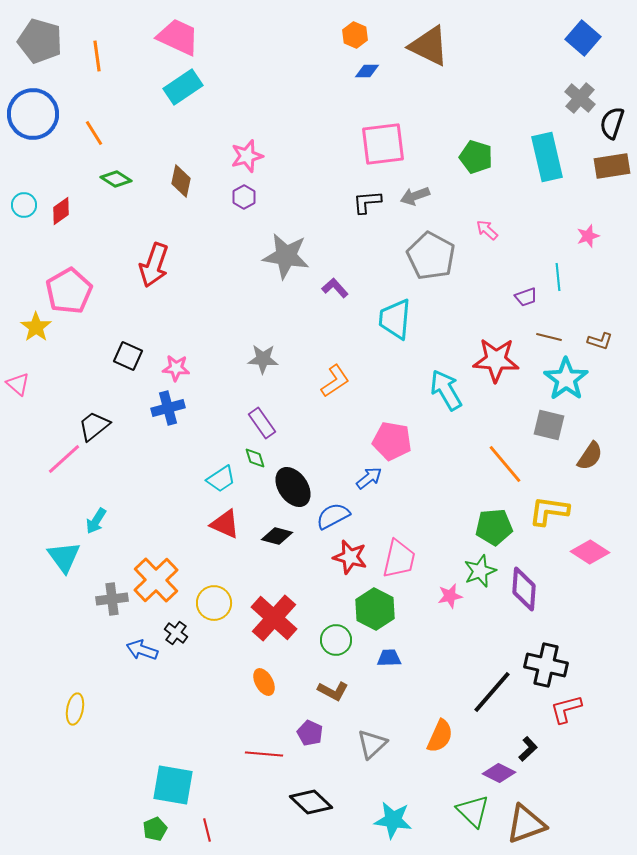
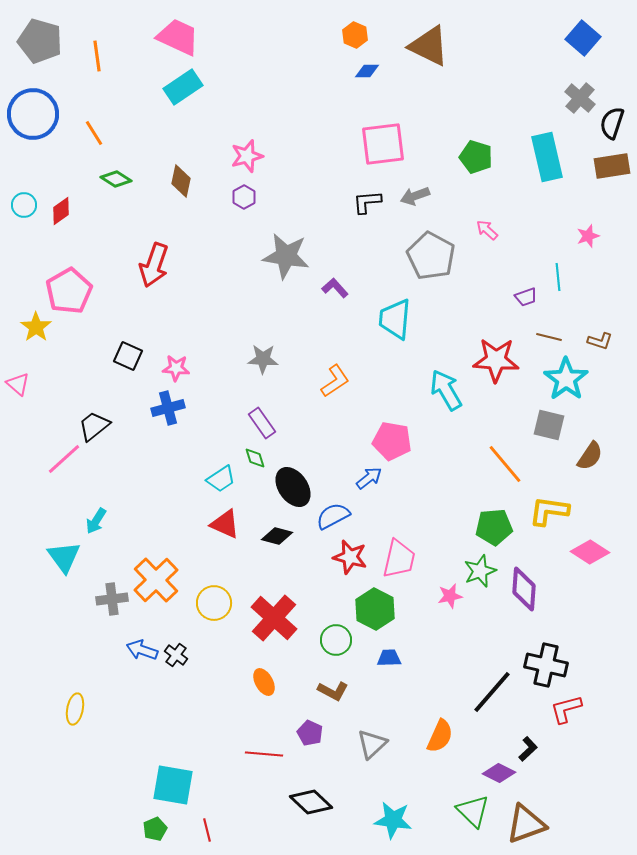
black cross at (176, 633): moved 22 px down
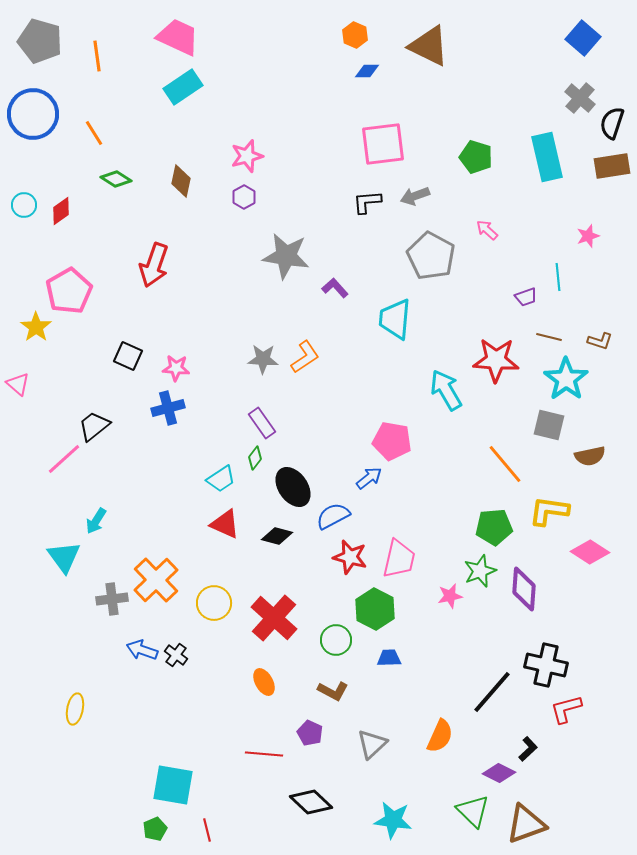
orange L-shape at (335, 381): moved 30 px left, 24 px up
brown semicircle at (590, 456): rotated 44 degrees clockwise
green diamond at (255, 458): rotated 55 degrees clockwise
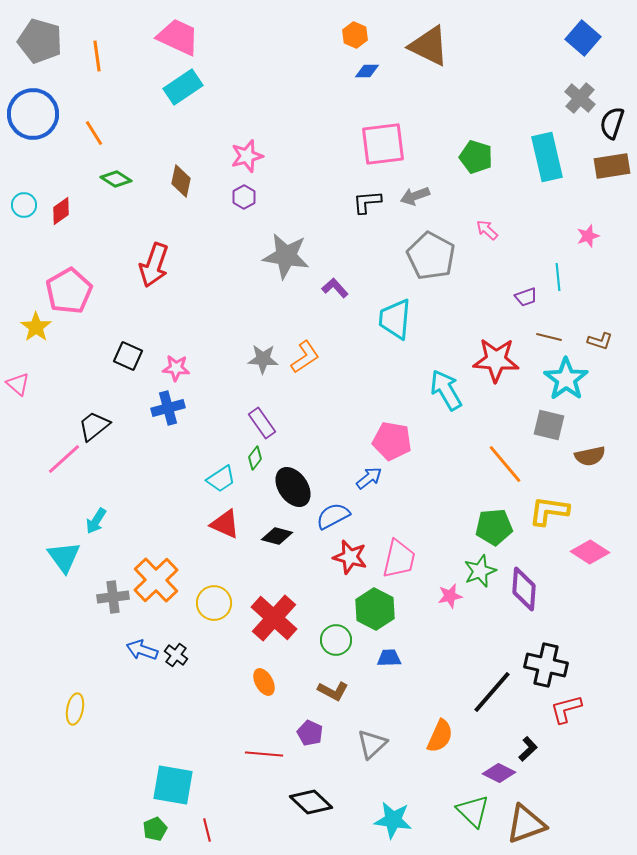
gray cross at (112, 599): moved 1 px right, 2 px up
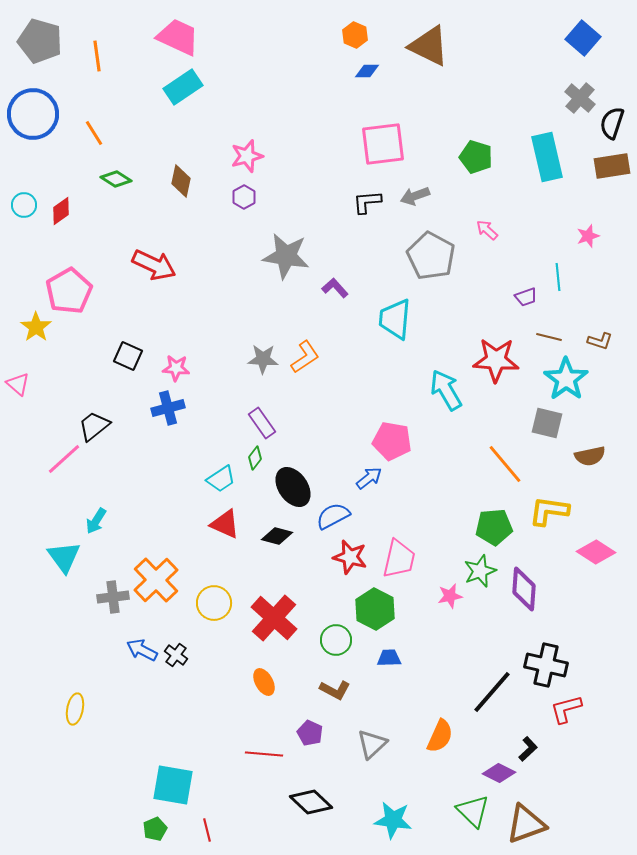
red arrow at (154, 265): rotated 84 degrees counterclockwise
gray square at (549, 425): moved 2 px left, 2 px up
pink diamond at (590, 552): moved 6 px right
blue arrow at (142, 650): rotated 8 degrees clockwise
brown L-shape at (333, 691): moved 2 px right, 1 px up
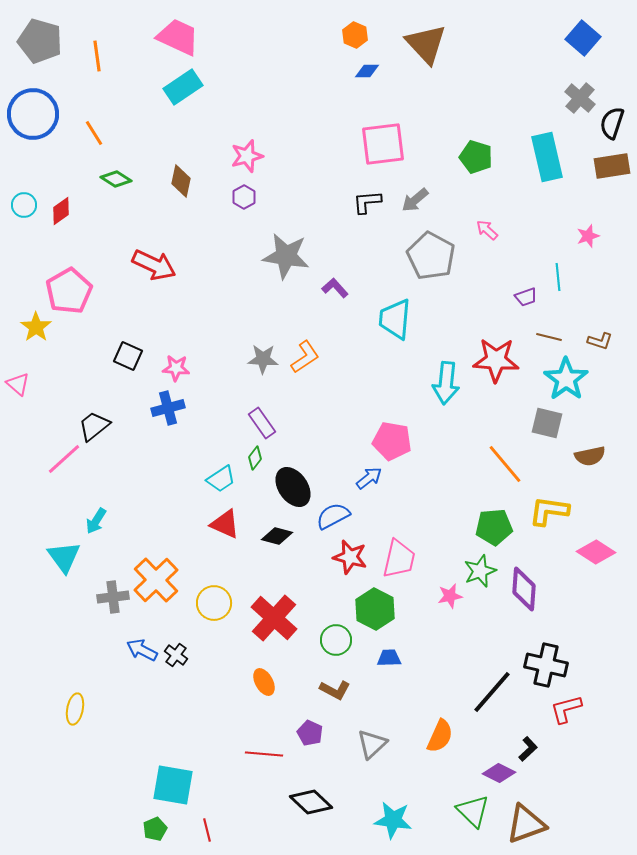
brown triangle at (429, 46): moved 3 px left, 2 px up; rotated 21 degrees clockwise
gray arrow at (415, 196): moved 4 px down; rotated 20 degrees counterclockwise
cyan arrow at (446, 390): moved 7 px up; rotated 144 degrees counterclockwise
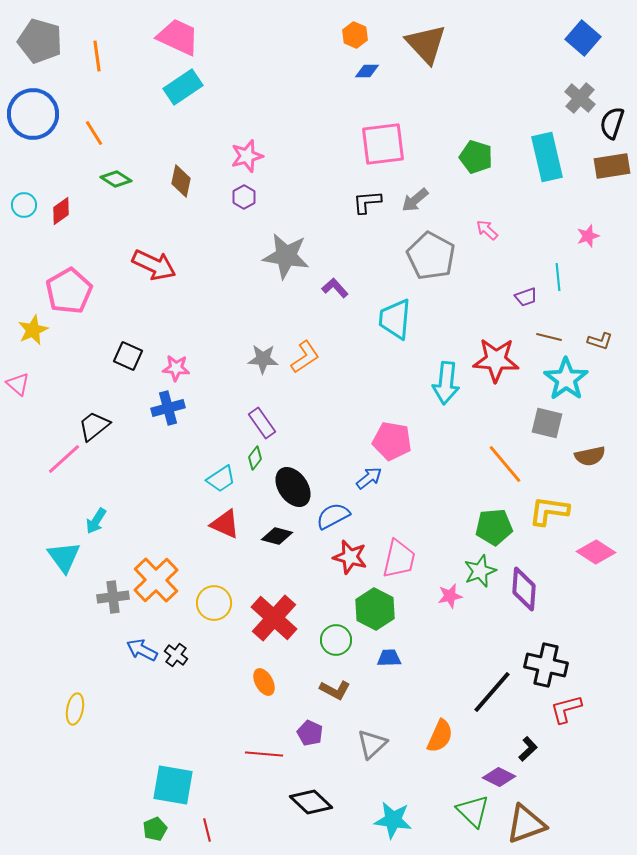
yellow star at (36, 327): moved 3 px left, 3 px down; rotated 12 degrees clockwise
purple diamond at (499, 773): moved 4 px down
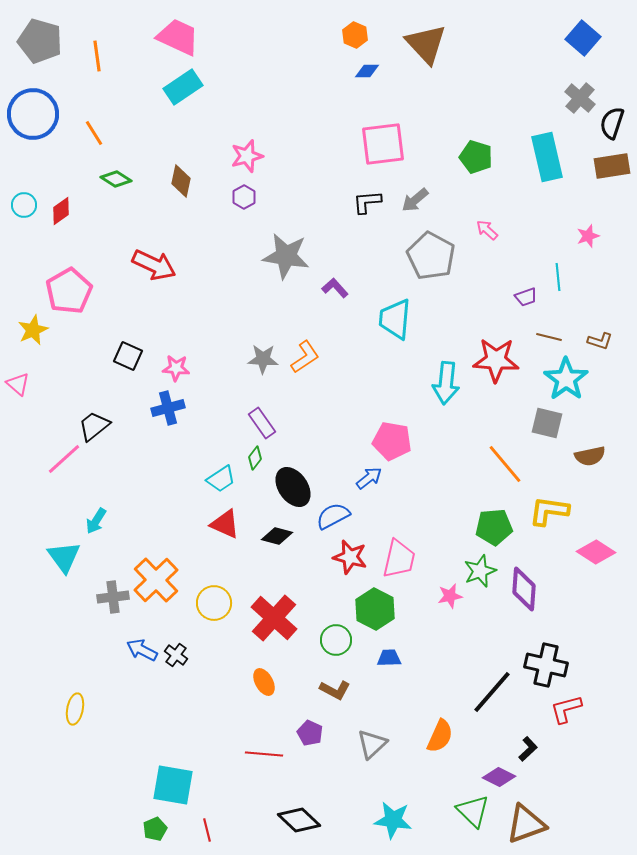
black diamond at (311, 802): moved 12 px left, 18 px down
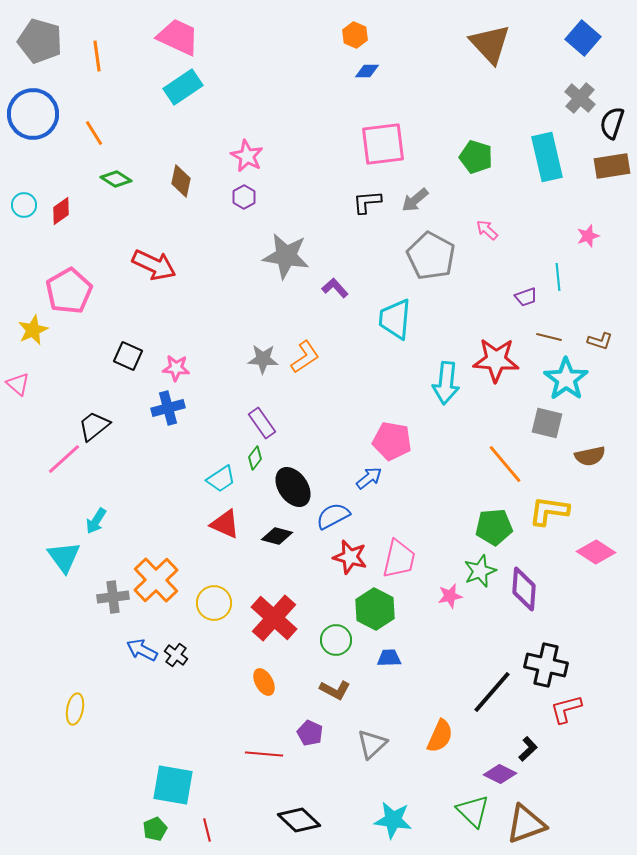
brown triangle at (426, 44): moved 64 px right
pink star at (247, 156): rotated 28 degrees counterclockwise
purple diamond at (499, 777): moved 1 px right, 3 px up
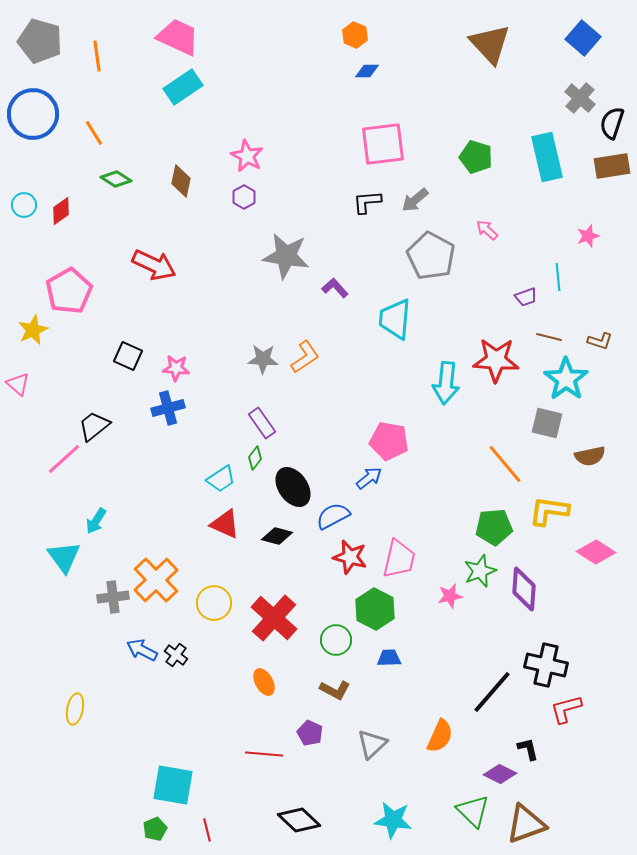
pink pentagon at (392, 441): moved 3 px left
black L-shape at (528, 749): rotated 60 degrees counterclockwise
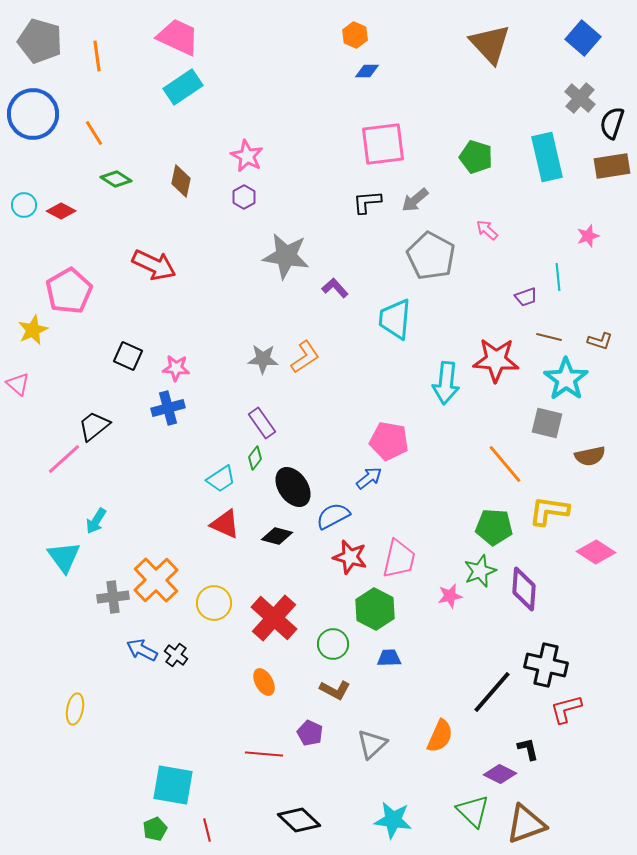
red diamond at (61, 211): rotated 64 degrees clockwise
green pentagon at (494, 527): rotated 9 degrees clockwise
green circle at (336, 640): moved 3 px left, 4 px down
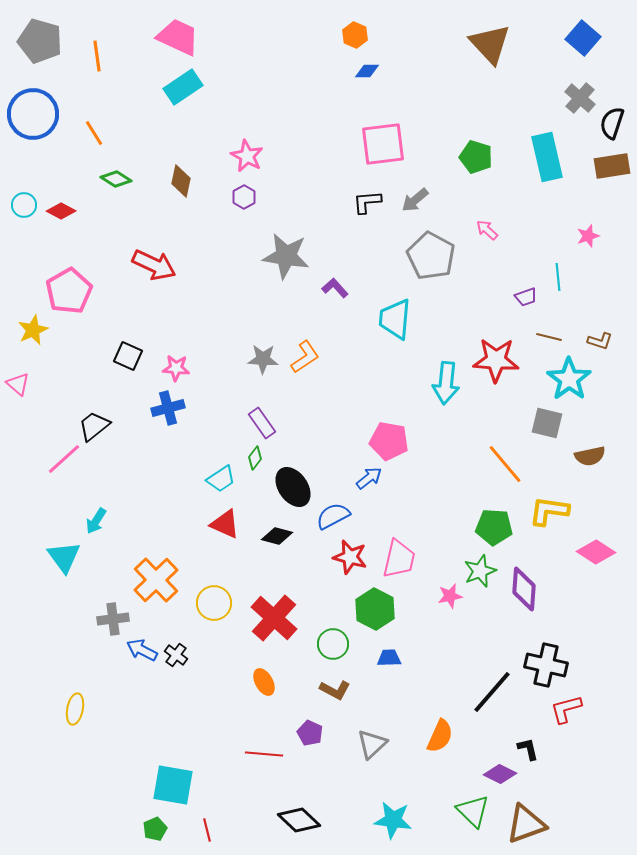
cyan star at (566, 379): moved 3 px right
gray cross at (113, 597): moved 22 px down
